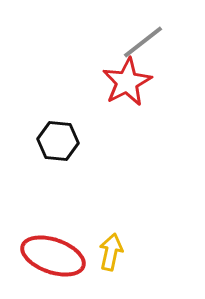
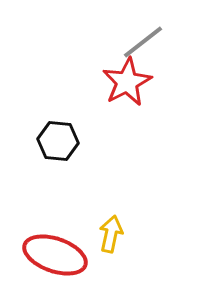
yellow arrow: moved 18 px up
red ellipse: moved 2 px right, 1 px up
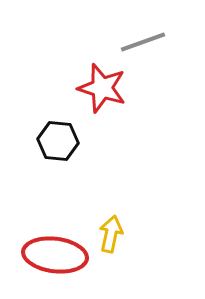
gray line: rotated 18 degrees clockwise
red star: moved 25 px left, 6 px down; rotated 27 degrees counterclockwise
red ellipse: rotated 12 degrees counterclockwise
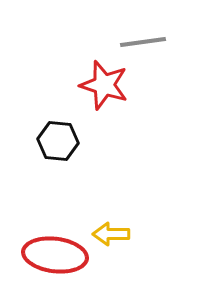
gray line: rotated 12 degrees clockwise
red star: moved 2 px right, 3 px up
yellow arrow: rotated 102 degrees counterclockwise
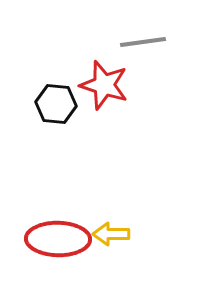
black hexagon: moved 2 px left, 37 px up
red ellipse: moved 3 px right, 16 px up; rotated 6 degrees counterclockwise
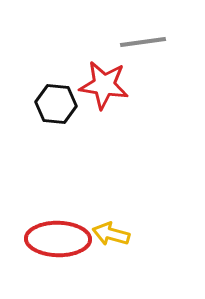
red star: rotated 9 degrees counterclockwise
yellow arrow: rotated 15 degrees clockwise
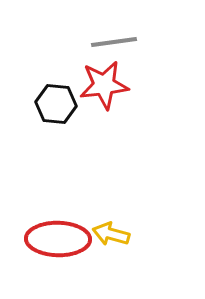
gray line: moved 29 px left
red star: rotated 15 degrees counterclockwise
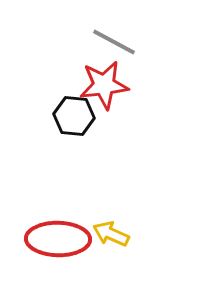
gray line: rotated 36 degrees clockwise
black hexagon: moved 18 px right, 12 px down
yellow arrow: rotated 9 degrees clockwise
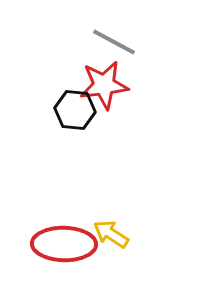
black hexagon: moved 1 px right, 6 px up
yellow arrow: rotated 9 degrees clockwise
red ellipse: moved 6 px right, 5 px down
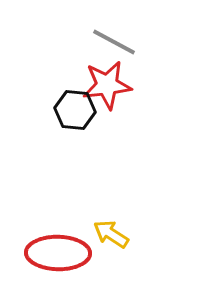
red star: moved 3 px right
red ellipse: moved 6 px left, 9 px down
